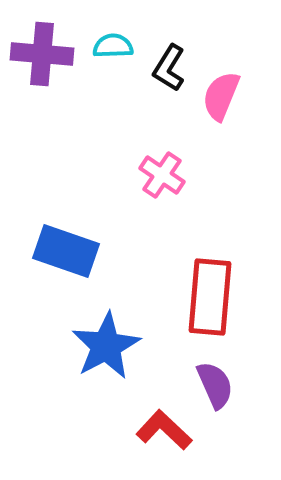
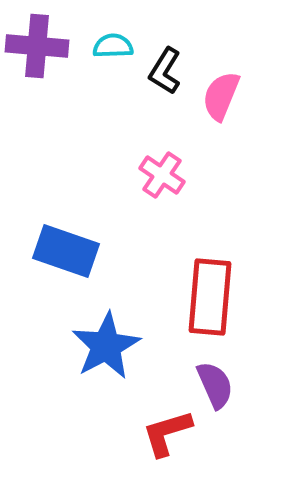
purple cross: moved 5 px left, 8 px up
black L-shape: moved 4 px left, 3 px down
red L-shape: moved 3 px right, 3 px down; rotated 60 degrees counterclockwise
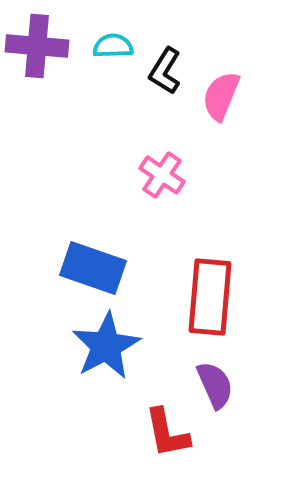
blue rectangle: moved 27 px right, 17 px down
red L-shape: rotated 84 degrees counterclockwise
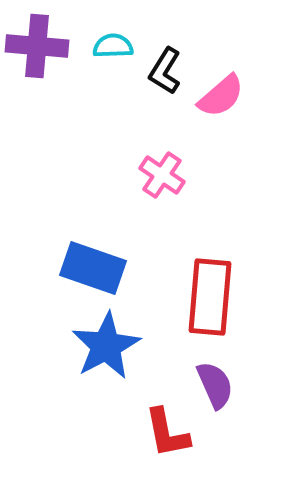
pink semicircle: rotated 153 degrees counterclockwise
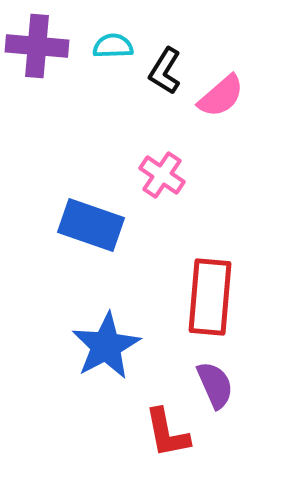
blue rectangle: moved 2 px left, 43 px up
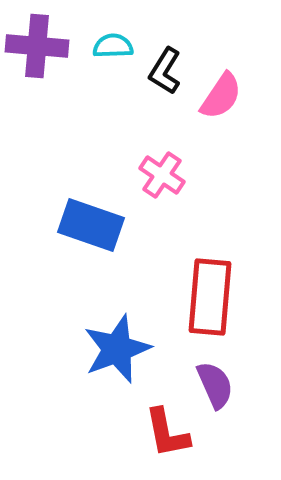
pink semicircle: rotated 15 degrees counterclockwise
blue star: moved 11 px right, 3 px down; rotated 8 degrees clockwise
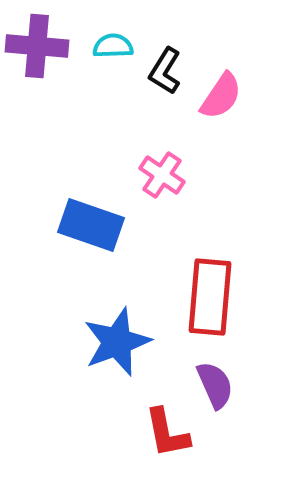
blue star: moved 7 px up
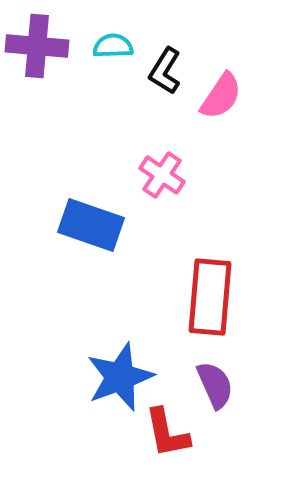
blue star: moved 3 px right, 35 px down
